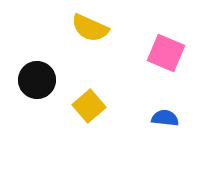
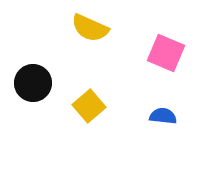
black circle: moved 4 px left, 3 px down
blue semicircle: moved 2 px left, 2 px up
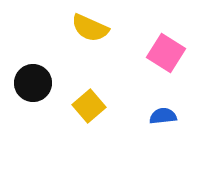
pink square: rotated 9 degrees clockwise
blue semicircle: rotated 12 degrees counterclockwise
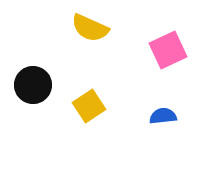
pink square: moved 2 px right, 3 px up; rotated 33 degrees clockwise
black circle: moved 2 px down
yellow square: rotated 8 degrees clockwise
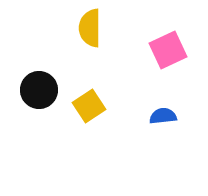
yellow semicircle: rotated 66 degrees clockwise
black circle: moved 6 px right, 5 px down
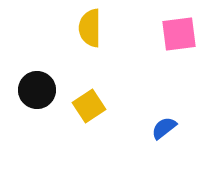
pink square: moved 11 px right, 16 px up; rotated 18 degrees clockwise
black circle: moved 2 px left
blue semicircle: moved 1 px right, 12 px down; rotated 32 degrees counterclockwise
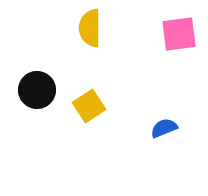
blue semicircle: rotated 16 degrees clockwise
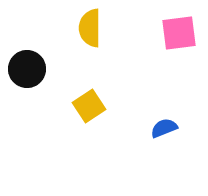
pink square: moved 1 px up
black circle: moved 10 px left, 21 px up
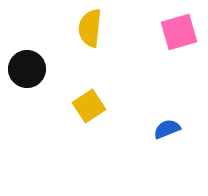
yellow semicircle: rotated 6 degrees clockwise
pink square: moved 1 px up; rotated 9 degrees counterclockwise
blue semicircle: moved 3 px right, 1 px down
